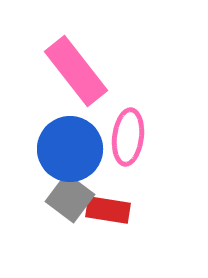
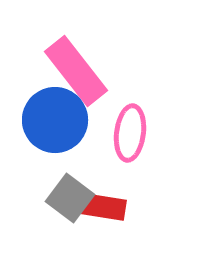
pink ellipse: moved 2 px right, 4 px up
blue circle: moved 15 px left, 29 px up
red rectangle: moved 4 px left, 3 px up
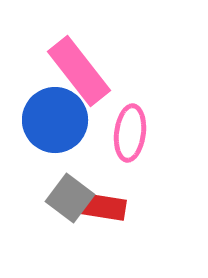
pink rectangle: moved 3 px right
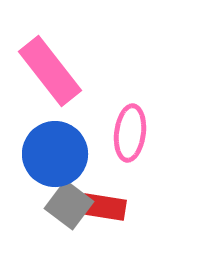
pink rectangle: moved 29 px left
blue circle: moved 34 px down
gray square: moved 1 px left, 7 px down
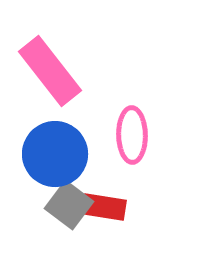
pink ellipse: moved 2 px right, 2 px down; rotated 8 degrees counterclockwise
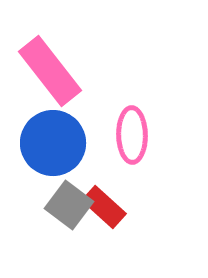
blue circle: moved 2 px left, 11 px up
red rectangle: rotated 33 degrees clockwise
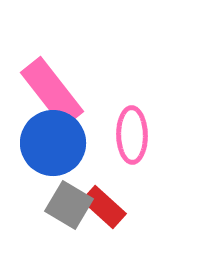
pink rectangle: moved 2 px right, 21 px down
gray square: rotated 6 degrees counterclockwise
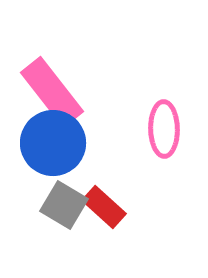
pink ellipse: moved 32 px right, 6 px up
gray square: moved 5 px left
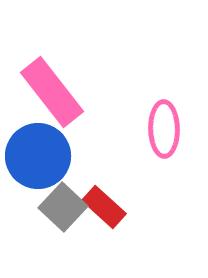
blue circle: moved 15 px left, 13 px down
gray square: moved 1 px left, 2 px down; rotated 12 degrees clockwise
